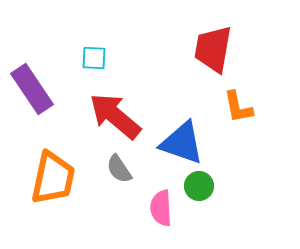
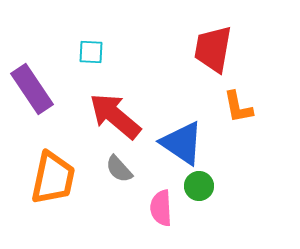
cyan square: moved 3 px left, 6 px up
blue triangle: rotated 15 degrees clockwise
gray semicircle: rotated 8 degrees counterclockwise
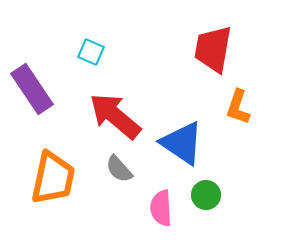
cyan square: rotated 20 degrees clockwise
orange L-shape: rotated 30 degrees clockwise
green circle: moved 7 px right, 9 px down
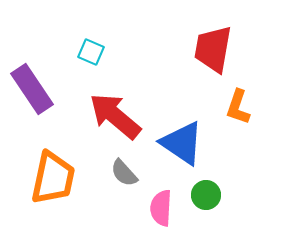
gray semicircle: moved 5 px right, 4 px down
pink semicircle: rotated 6 degrees clockwise
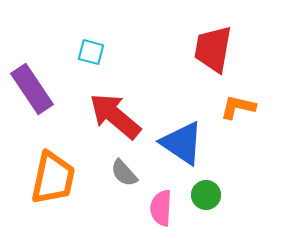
cyan square: rotated 8 degrees counterclockwise
orange L-shape: rotated 84 degrees clockwise
